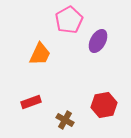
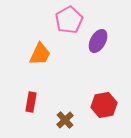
red rectangle: rotated 60 degrees counterclockwise
brown cross: rotated 18 degrees clockwise
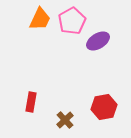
pink pentagon: moved 3 px right, 1 px down
purple ellipse: rotated 30 degrees clockwise
orange trapezoid: moved 35 px up
red hexagon: moved 2 px down
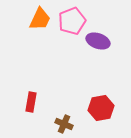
pink pentagon: rotated 8 degrees clockwise
purple ellipse: rotated 50 degrees clockwise
red hexagon: moved 3 px left, 1 px down
brown cross: moved 1 px left, 4 px down; rotated 24 degrees counterclockwise
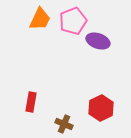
pink pentagon: moved 1 px right
red hexagon: rotated 15 degrees counterclockwise
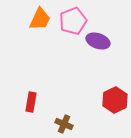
red hexagon: moved 14 px right, 8 px up
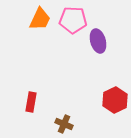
pink pentagon: moved 1 px up; rotated 24 degrees clockwise
purple ellipse: rotated 55 degrees clockwise
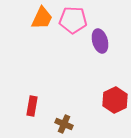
orange trapezoid: moved 2 px right, 1 px up
purple ellipse: moved 2 px right
red rectangle: moved 1 px right, 4 px down
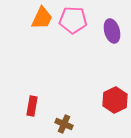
purple ellipse: moved 12 px right, 10 px up
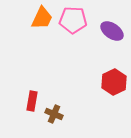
purple ellipse: rotated 40 degrees counterclockwise
red hexagon: moved 1 px left, 18 px up
red rectangle: moved 5 px up
brown cross: moved 10 px left, 10 px up
